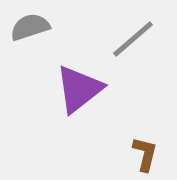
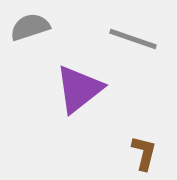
gray line: rotated 60 degrees clockwise
brown L-shape: moved 1 px left, 1 px up
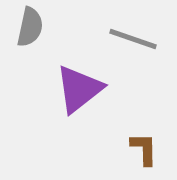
gray semicircle: rotated 120 degrees clockwise
brown L-shape: moved 4 px up; rotated 15 degrees counterclockwise
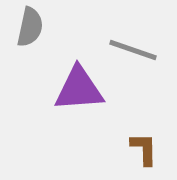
gray line: moved 11 px down
purple triangle: rotated 34 degrees clockwise
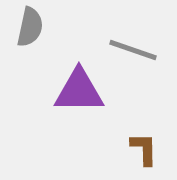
purple triangle: moved 2 px down; rotated 4 degrees clockwise
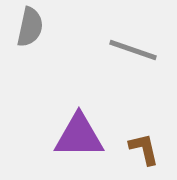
purple triangle: moved 45 px down
brown L-shape: rotated 12 degrees counterclockwise
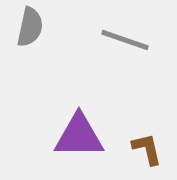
gray line: moved 8 px left, 10 px up
brown L-shape: moved 3 px right
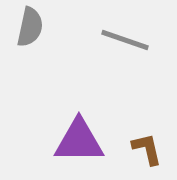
purple triangle: moved 5 px down
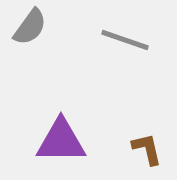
gray semicircle: rotated 24 degrees clockwise
purple triangle: moved 18 px left
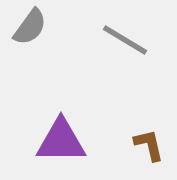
gray line: rotated 12 degrees clockwise
brown L-shape: moved 2 px right, 4 px up
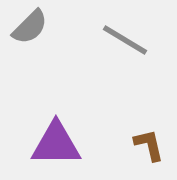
gray semicircle: rotated 9 degrees clockwise
purple triangle: moved 5 px left, 3 px down
